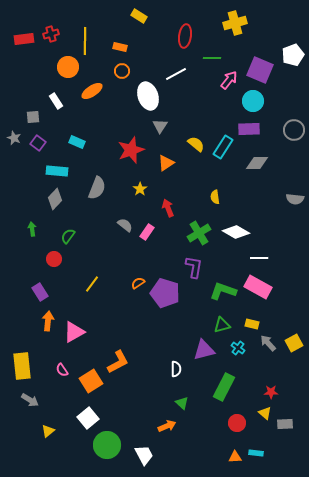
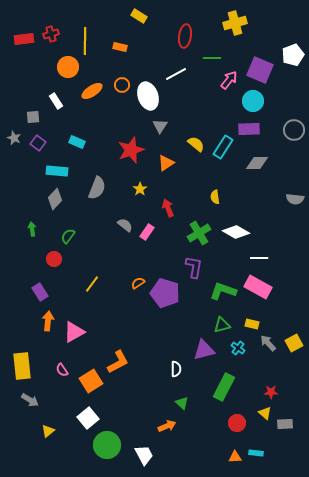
orange circle at (122, 71): moved 14 px down
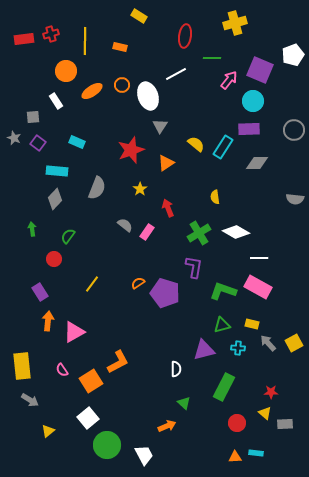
orange circle at (68, 67): moved 2 px left, 4 px down
cyan cross at (238, 348): rotated 32 degrees counterclockwise
green triangle at (182, 403): moved 2 px right
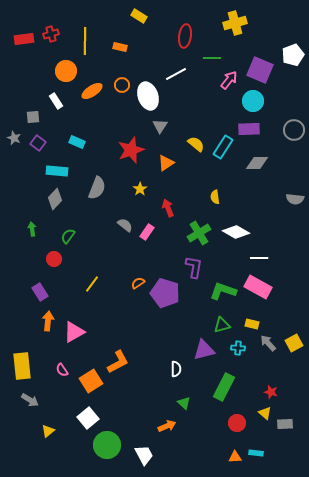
red star at (271, 392): rotated 16 degrees clockwise
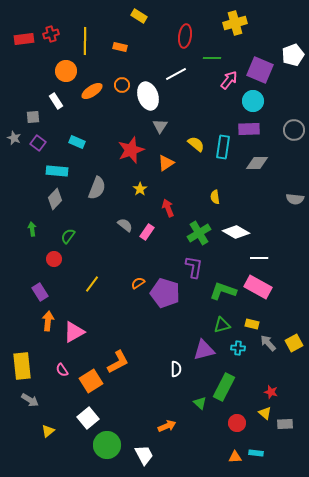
cyan rectangle at (223, 147): rotated 25 degrees counterclockwise
green triangle at (184, 403): moved 16 px right
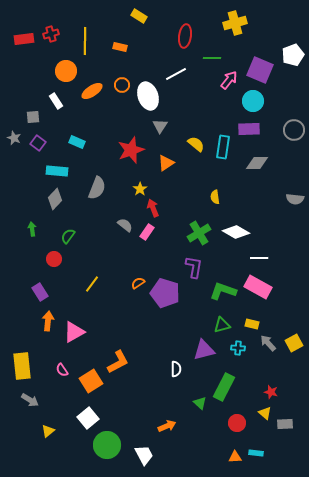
red arrow at (168, 208): moved 15 px left
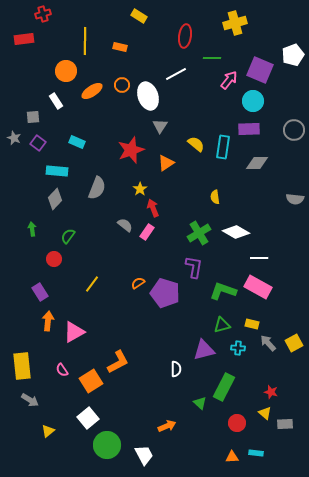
red cross at (51, 34): moved 8 px left, 20 px up
orange triangle at (235, 457): moved 3 px left
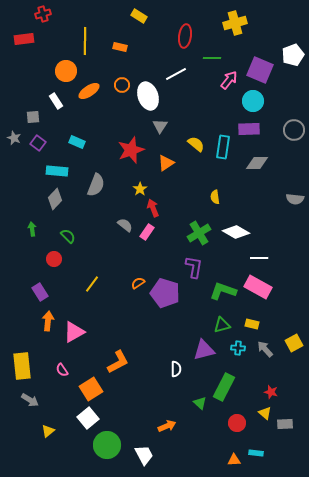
orange ellipse at (92, 91): moved 3 px left
gray semicircle at (97, 188): moved 1 px left, 3 px up
green semicircle at (68, 236): rotated 98 degrees clockwise
gray arrow at (268, 343): moved 3 px left, 6 px down
orange square at (91, 381): moved 8 px down
orange triangle at (232, 457): moved 2 px right, 3 px down
